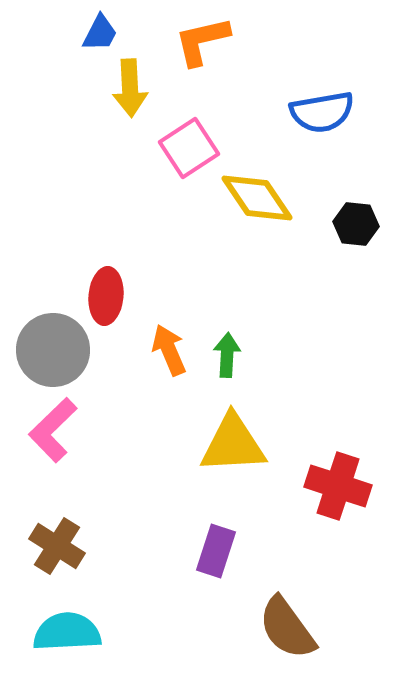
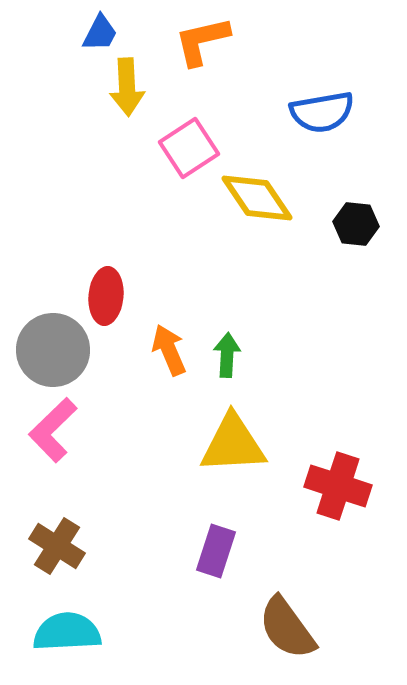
yellow arrow: moved 3 px left, 1 px up
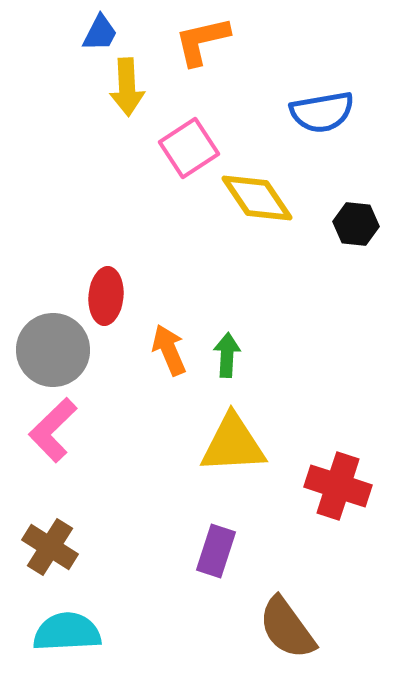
brown cross: moved 7 px left, 1 px down
